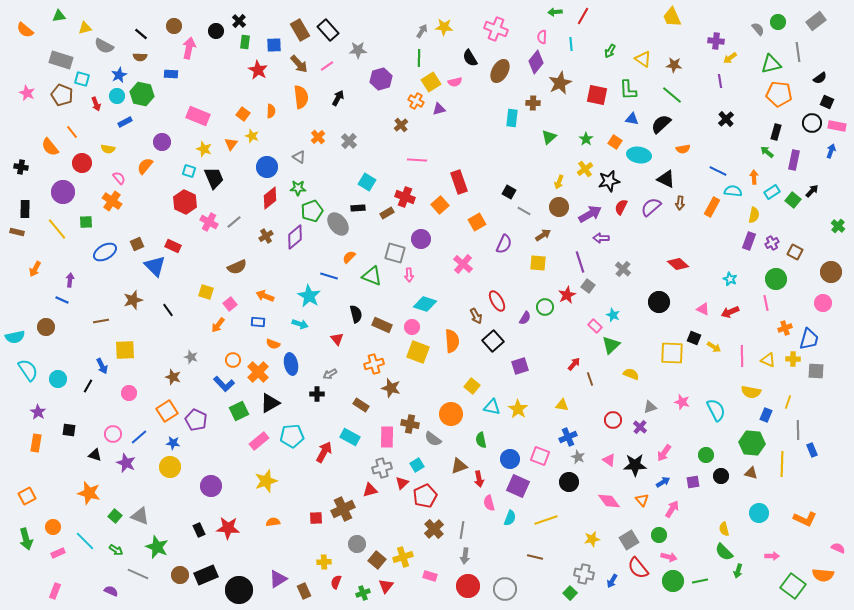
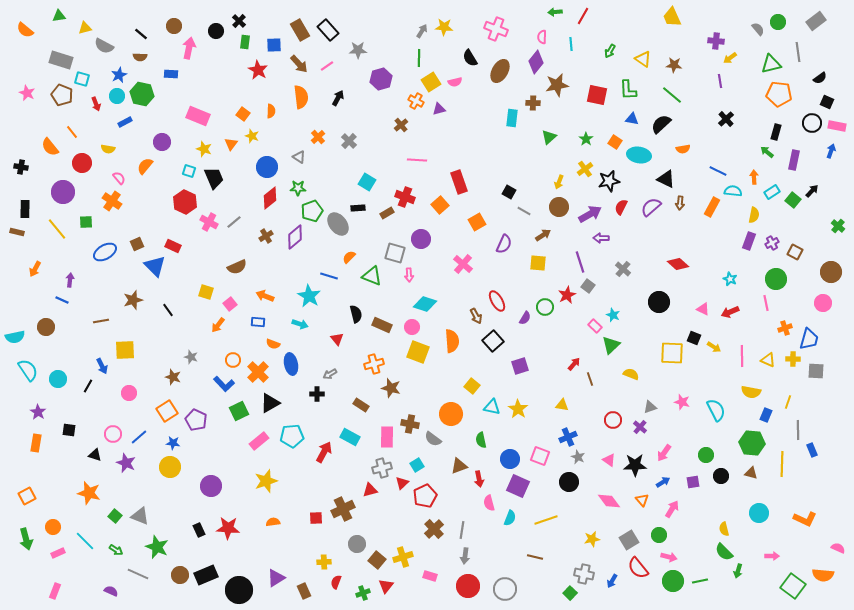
brown star at (560, 83): moved 3 px left, 2 px down; rotated 15 degrees clockwise
purple triangle at (278, 579): moved 2 px left, 1 px up
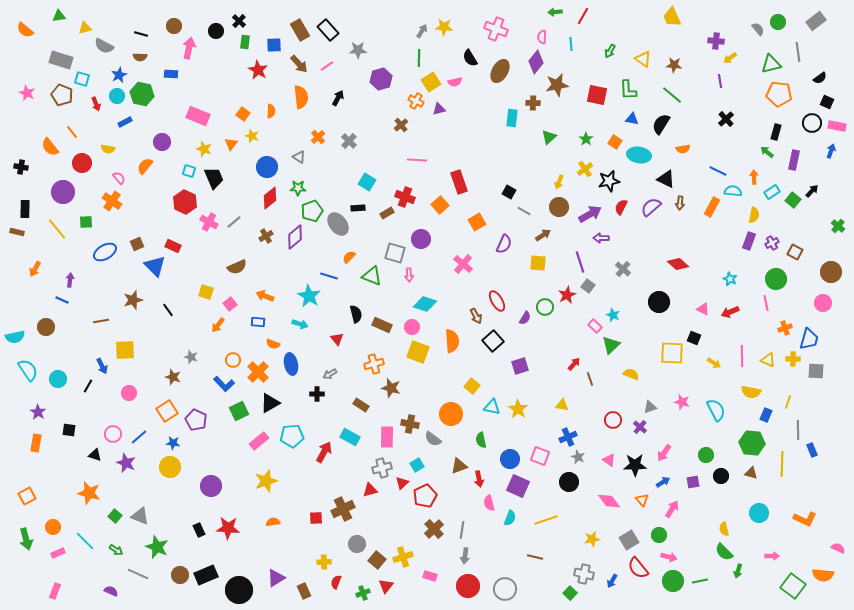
black line at (141, 34): rotated 24 degrees counterclockwise
black semicircle at (661, 124): rotated 15 degrees counterclockwise
yellow arrow at (714, 347): moved 16 px down
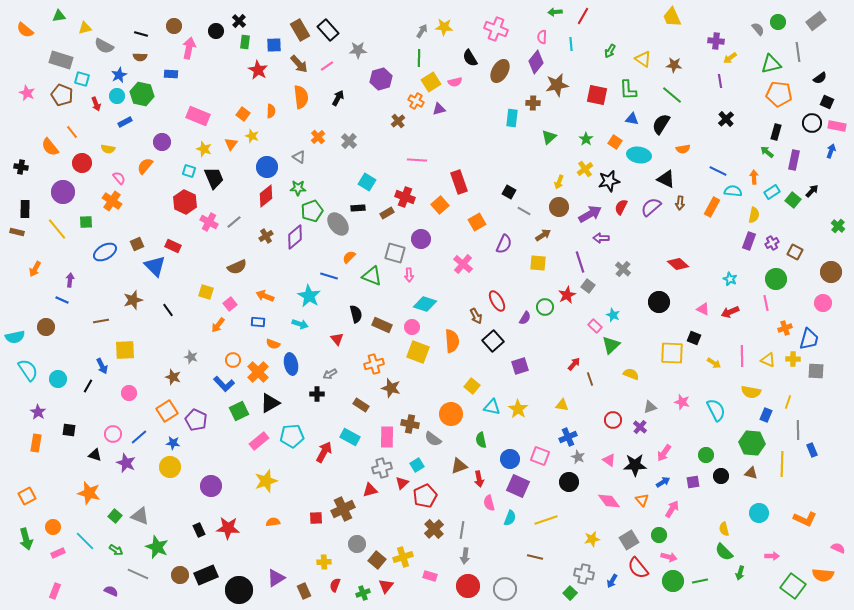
brown cross at (401, 125): moved 3 px left, 4 px up
red diamond at (270, 198): moved 4 px left, 2 px up
green arrow at (738, 571): moved 2 px right, 2 px down
red semicircle at (336, 582): moved 1 px left, 3 px down
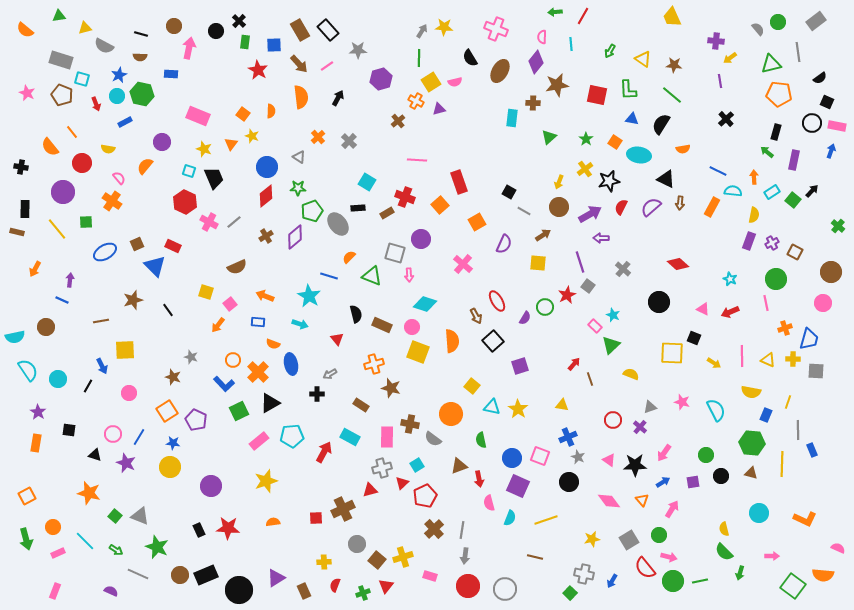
blue line at (139, 437): rotated 18 degrees counterclockwise
blue circle at (510, 459): moved 2 px right, 1 px up
red semicircle at (638, 568): moved 7 px right
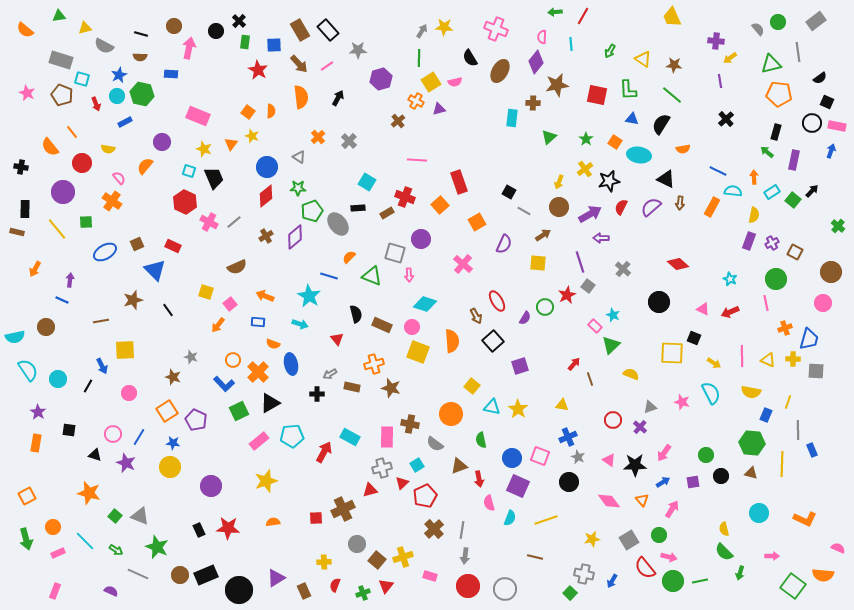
orange square at (243, 114): moved 5 px right, 2 px up
blue triangle at (155, 266): moved 4 px down
brown rectangle at (361, 405): moved 9 px left, 18 px up; rotated 21 degrees counterclockwise
cyan semicircle at (716, 410): moved 5 px left, 17 px up
gray semicircle at (433, 439): moved 2 px right, 5 px down
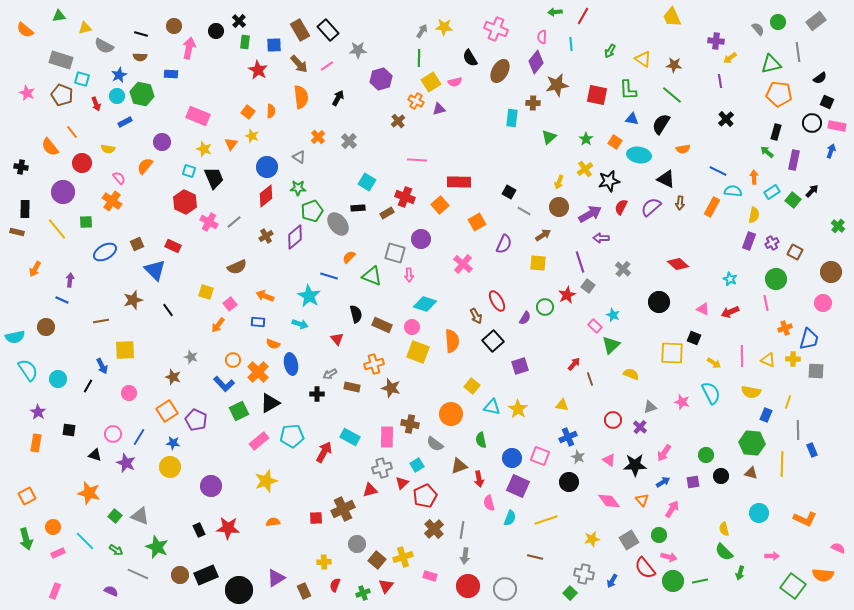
red rectangle at (459, 182): rotated 70 degrees counterclockwise
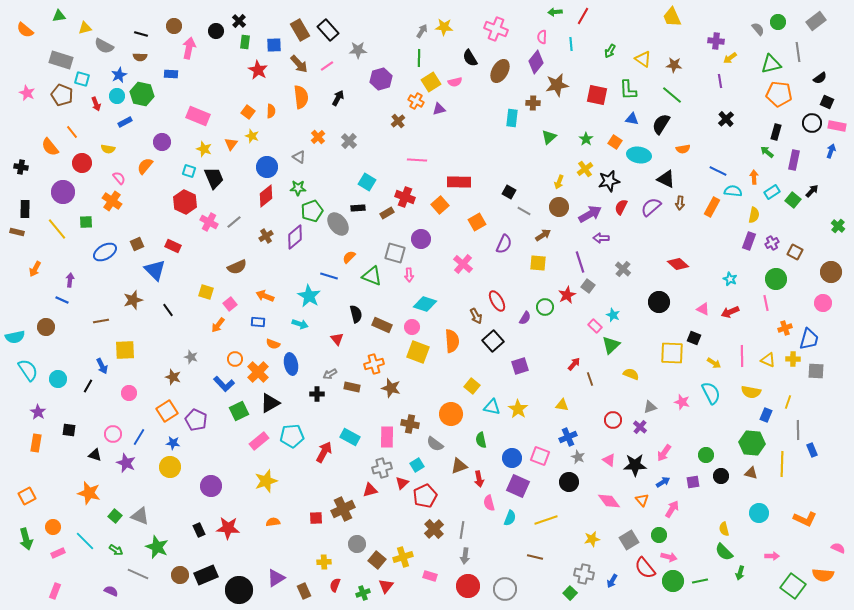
orange circle at (233, 360): moved 2 px right, 1 px up
